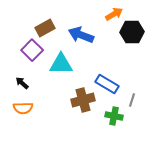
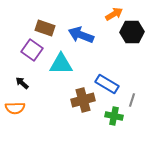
brown rectangle: rotated 48 degrees clockwise
purple square: rotated 10 degrees counterclockwise
orange semicircle: moved 8 px left
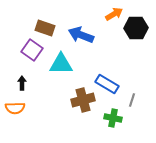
black hexagon: moved 4 px right, 4 px up
black arrow: rotated 48 degrees clockwise
green cross: moved 1 px left, 2 px down
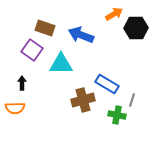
green cross: moved 4 px right, 3 px up
